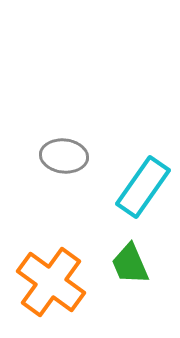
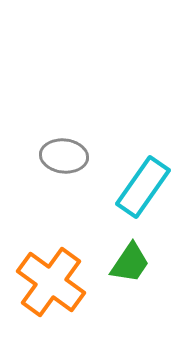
green trapezoid: moved 1 px up; rotated 123 degrees counterclockwise
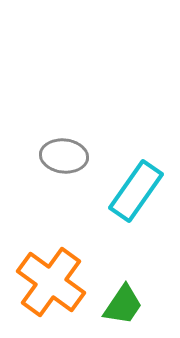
cyan rectangle: moved 7 px left, 4 px down
green trapezoid: moved 7 px left, 42 px down
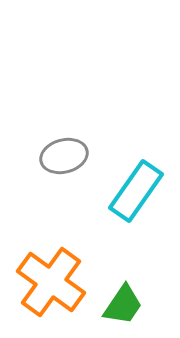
gray ellipse: rotated 21 degrees counterclockwise
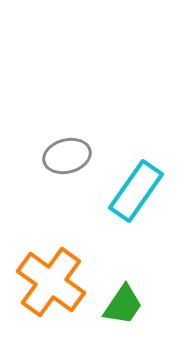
gray ellipse: moved 3 px right
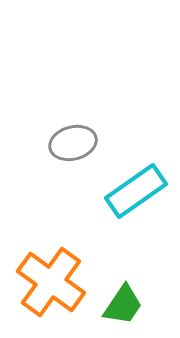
gray ellipse: moved 6 px right, 13 px up
cyan rectangle: rotated 20 degrees clockwise
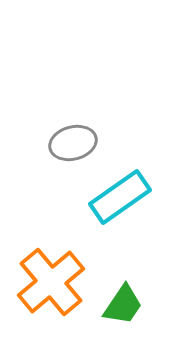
cyan rectangle: moved 16 px left, 6 px down
orange cross: rotated 14 degrees clockwise
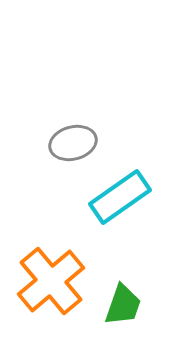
orange cross: moved 1 px up
green trapezoid: rotated 15 degrees counterclockwise
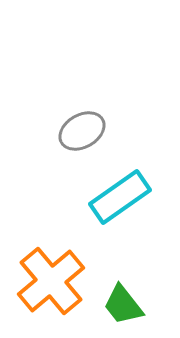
gray ellipse: moved 9 px right, 12 px up; rotated 15 degrees counterclockwise
green trapezoid: rotated 123 degrees clockwise
